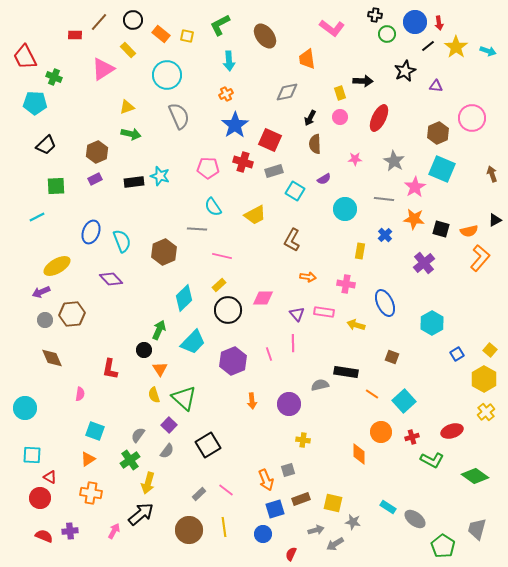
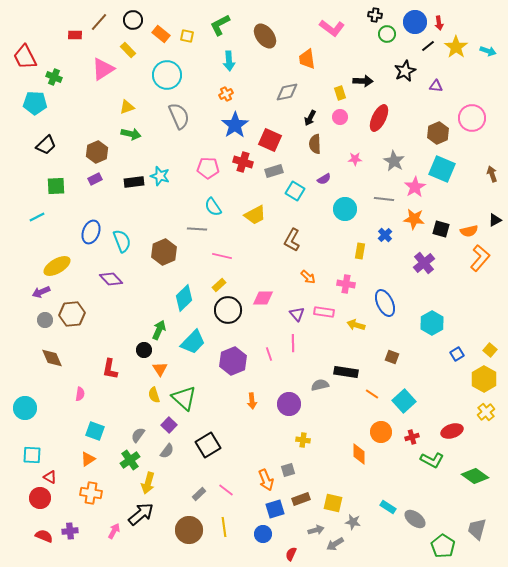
orange arrow at (308, 277): rotated 35 degrees clockwise
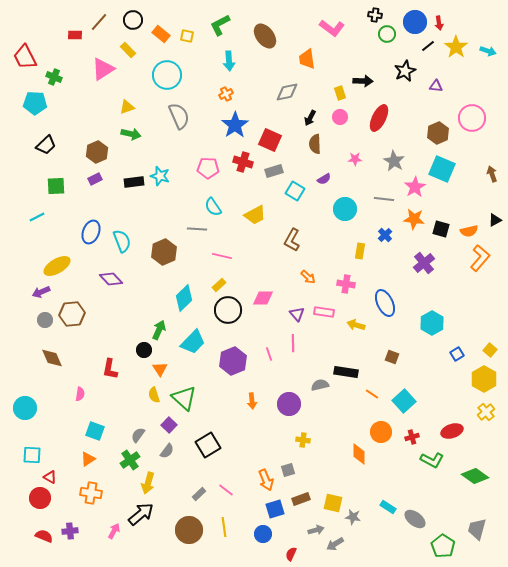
gray star at (353, 522): moved 5 px up
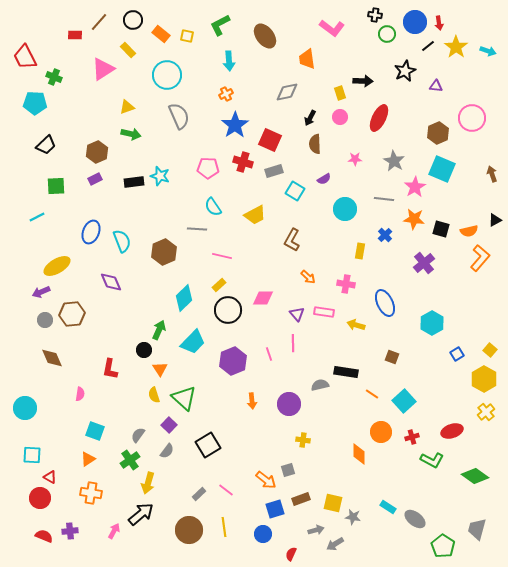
purple diamond at (111, 279): moved 3 px down; rotated 20 degrees clockwise
orange arrow at (266, 480): rotated 30 degrees counterclockwise
